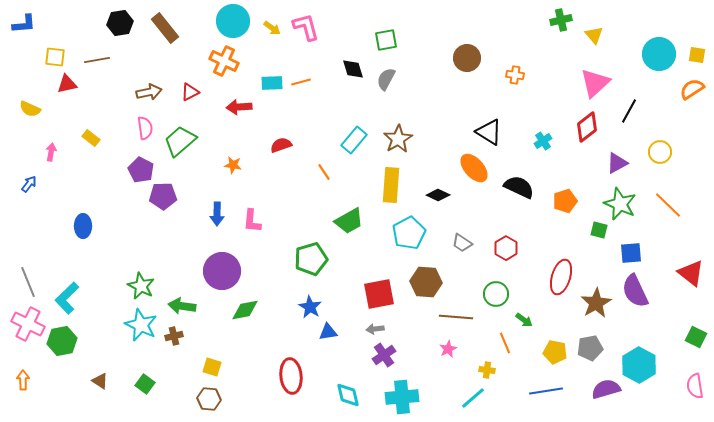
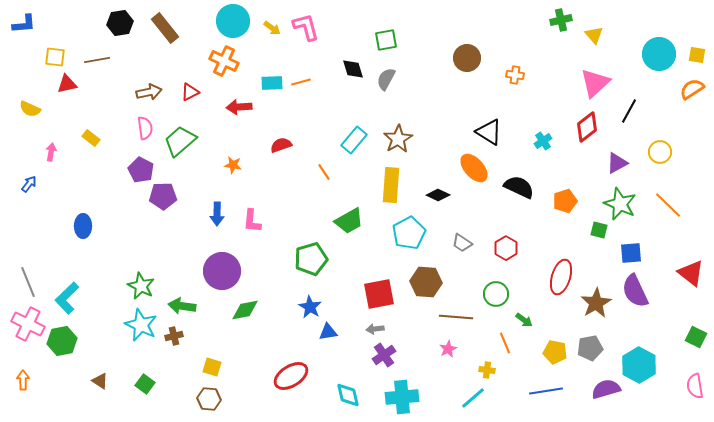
red ellipse at (291, 376): rotated 64 degrees clockwise
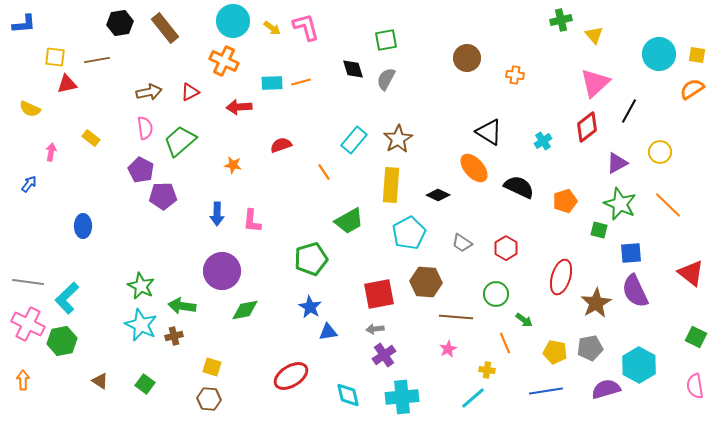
gray line at (28, 282): rotated 60 degrees counterclockwise
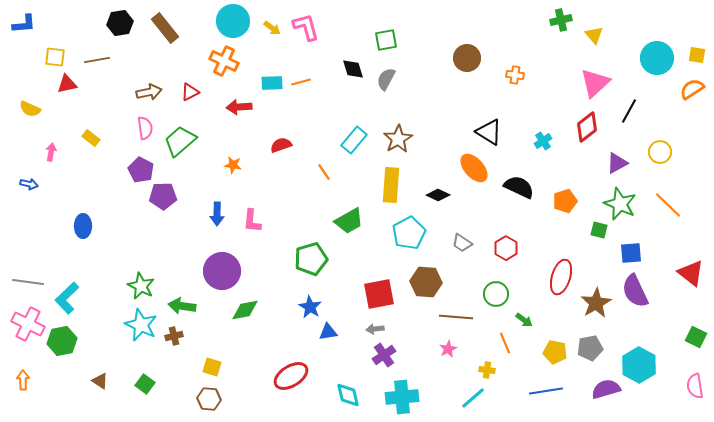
cyan circle at (659, 54): moved 2 px left, 4 px down
blue arrow at (29, 184): rotated 66 degrees clockwise
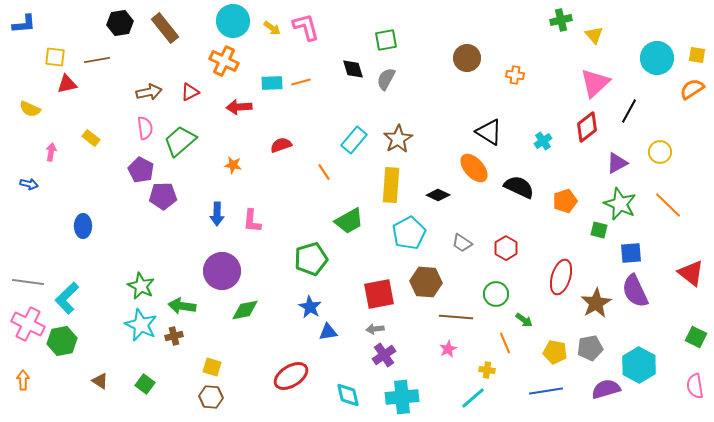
brown hexagon at (209, 399): moved 2 px right, 2 px up
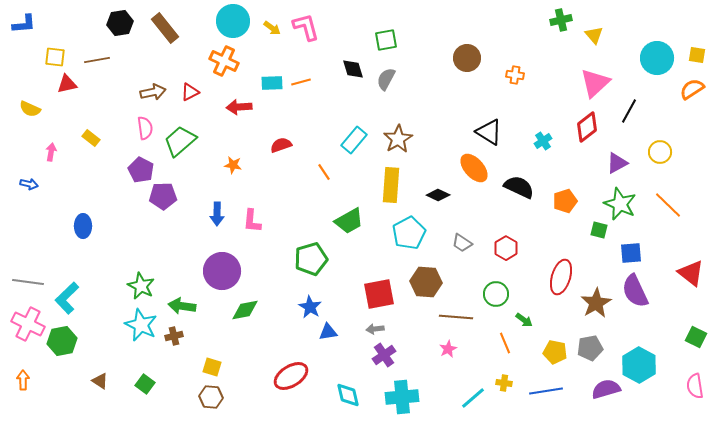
brown arrow at (149, 92): moved 4 px right
yellow cross at (487, 370): moved 17 px right, 13 px down
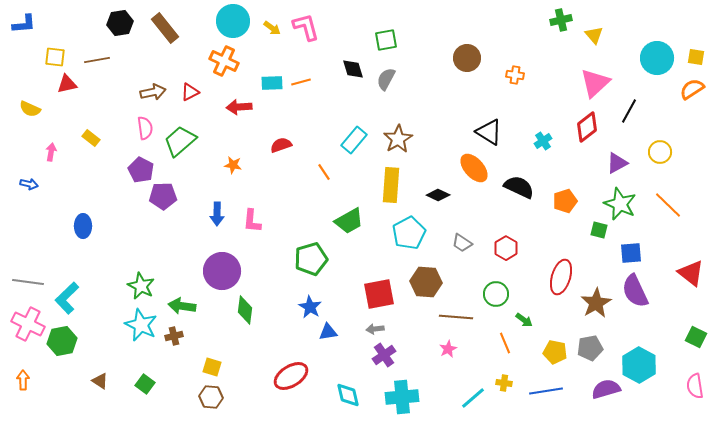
yellow square at (697, 55): moved 1 px left, 2 px down
green diamond at (245, 310): rotated 72 degrees counterclockwise
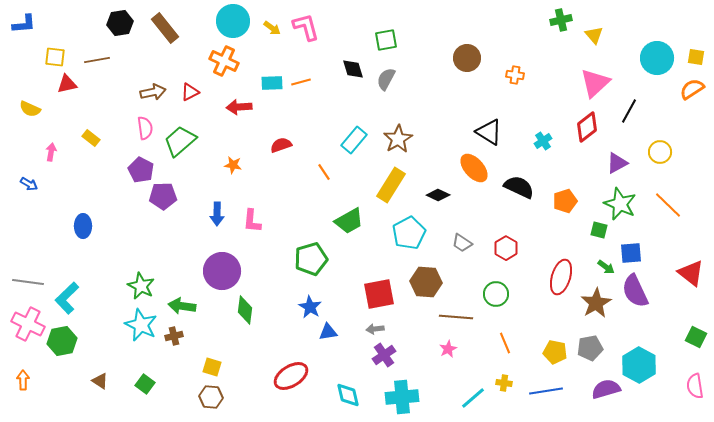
blue arrow at (29, 184): rotated 18 degrees clockwise
yellow rectangle at (391, 185): rotated 28 degrees clockwise
green arrow at (524, 320): moved 82 px right, 53 px up
